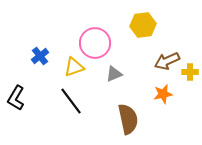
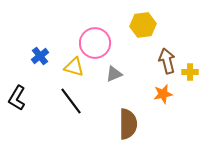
brown arrow: rotated 100 degrees clockwise
yellow triangle: rotated 35 degrees clockwise
black L-shape: moved 1 px right
brown semicircle: moved 5 px down; rotated 12 degrees clockwise
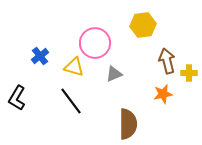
yellow cross: moved 1 px left, 1 px down
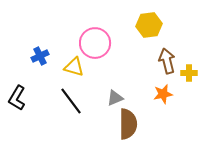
yellow hexagon: moved 6 px right
blue cross: rotated 12 degrees clockwise
gray triangle: moved 1 px right, 24 px down
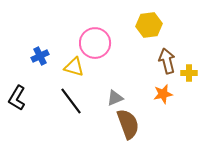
brown semicircle: rotated 20 degrees counterclockwise
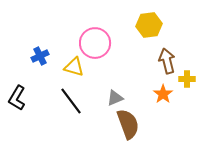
yellow cross: moved 2 px left, 6 px down
orange star: rotated 24 degrees counterclockwise
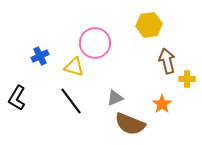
orange star: moved 1 px left, 10 px down
brown semicircle: moved 2 px right; rotated 132 degrees clockwise
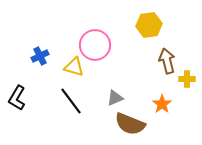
pink circle: moved 2 px down
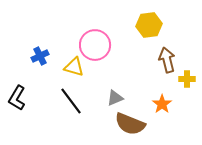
brown arrow: moved 1 px up
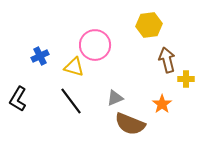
yellow cross: moved 1 px left
black L-shape: moved 1 px right, 1 px down
